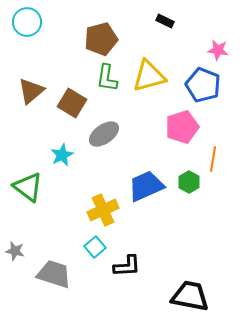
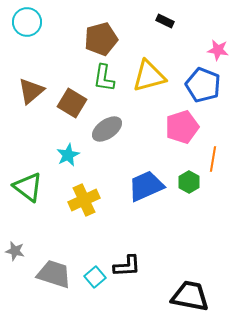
green L-shape: moved 3 px left
gray ellipse: moved 3 px right, 5 px up
cyan star: moved 6 px right
yellow cross: moved 19 px left, 10 px up
cyan square: moved 30 px down
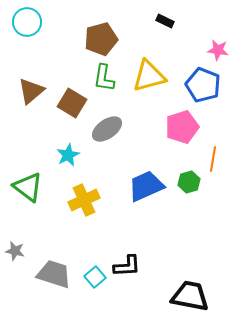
green hexagon: rotated 15 degrees clockwise
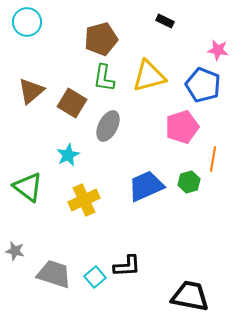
gray ellipse: moved 1 px right, 3 px up; rotated 28 degrees counterclockwise
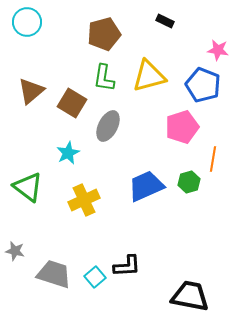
brown pentagon: moved 3 px right, 5 px up
cyan star: moved 2 px up
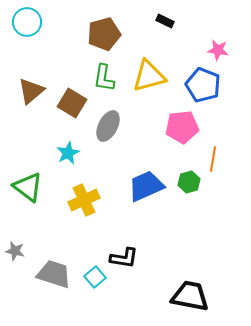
pink pentagon: rotated 12 degrees clockwise
black L-shape: moved 3 px left, 8 px up; rotated 12 degrees clockwise
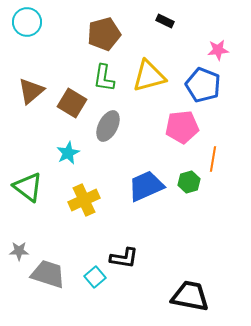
pink star: rotated 15 degrees counterclockwise
gray star: moved 4 px right; rotated 12 degrees counterclockwise
gray trapezoid: moved 6 px left
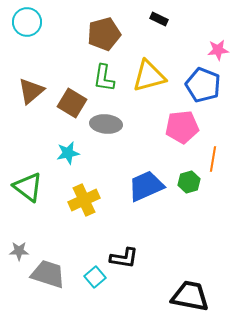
black rectangle: moved 6 px left, 2 px up
gray ellipse: moved 2 px left, 2 px up; rotated 68 degrees clockwise
cyan star: rotated 15 degrees clockwise
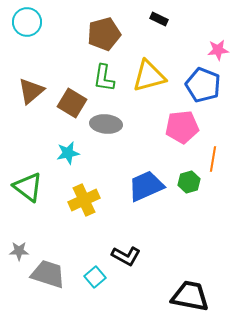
black L-shape: moved 2 px right, 2 px up; rotated 20 degrees clockwise
